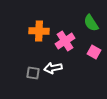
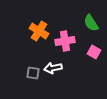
orange cross: rotated 30 degrees clockwise
pink cross: rotated 24 degrees clockwise
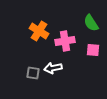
pink square: moved 1 px left, 2 px up; rotated 24 degrees counterclockwise
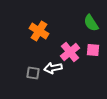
pink cross: moved 5 px right, 11 px down; rotated 30 degrees counterclockwise
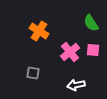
white arrow: moved 23 px right, 17 px down
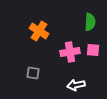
green semicircle: moved 1 px left, 1 px up; rotated 144 degrees counterclockwise
pink cross: rotated 30 degrees clockwise
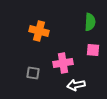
orange cross: rotated 18 degrees counterclockwise
pink cross: moved 7 px left, 11 px down
